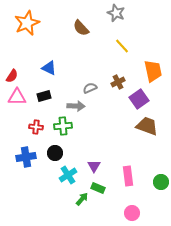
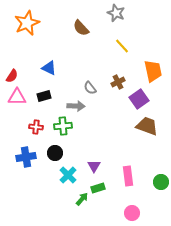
gray semicircle: rotated 104 degrees counterclockwise
cyan cross: rotated 12 degrees counterclockwise
green rectangle: rotated 40 degrees counterclockwise
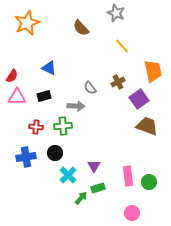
green circle: moved 12 px left
green arrow: moved 1 px left, 1 px up
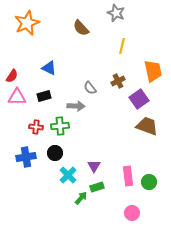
yellow line: rotated 56 degrees clockwise
brown cross: moved 1 px up
green cross: moved 3 px left
green rectangle: moved 1 px left, 1 px up
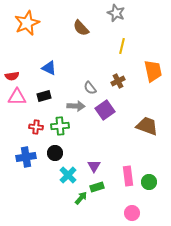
red semicircle: rotated 48 degrees clockwise
purple square: moved 34 px left, 11 px down
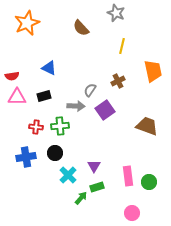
gray semicircle: moved 2 px down; rotated 72 degrees clockwise
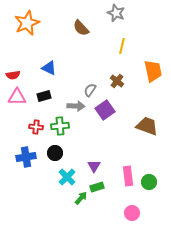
red semicircle: moved 1 px right, 1 px up
brown cross: moved 1 px left; rotated 24 degrees counterclockwise
cyan cross: moved 1 px left, 2 px down
